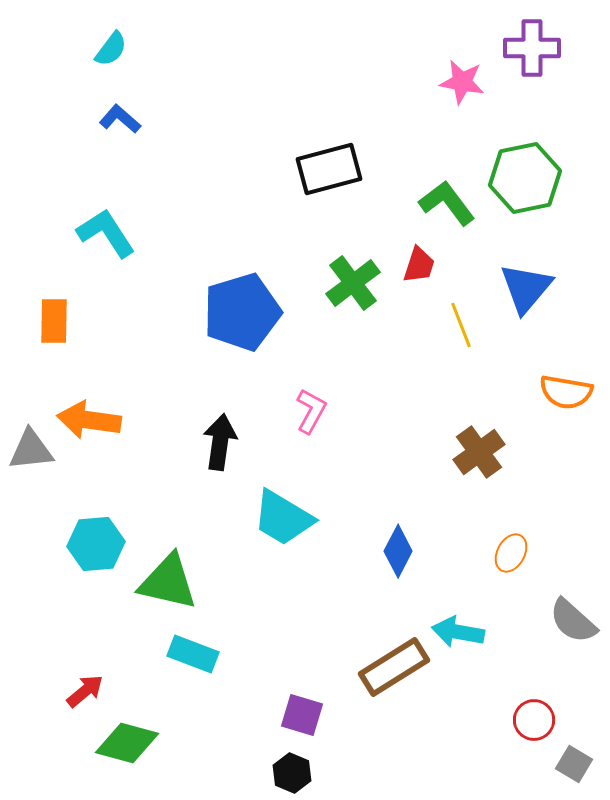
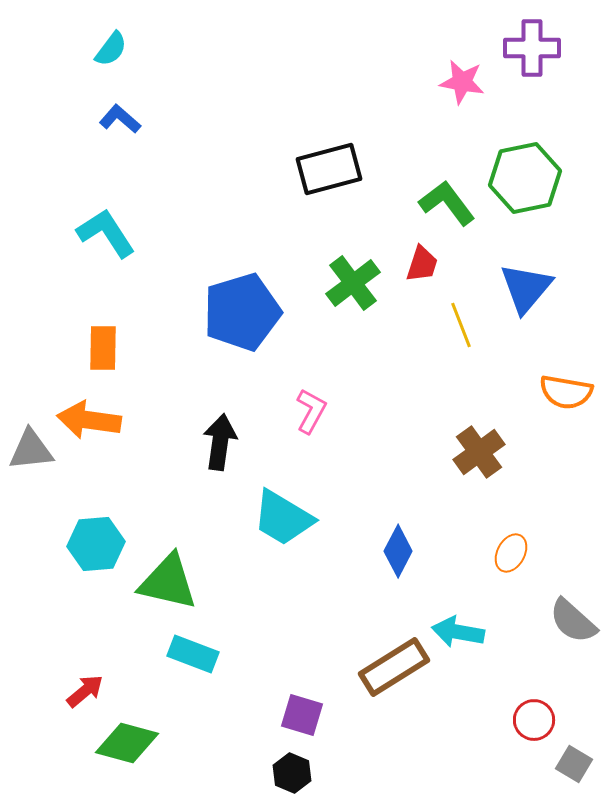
red trapezoid: moved 3 px right, 1 px up
orange rectangle: moved 49 px right, 27 px down
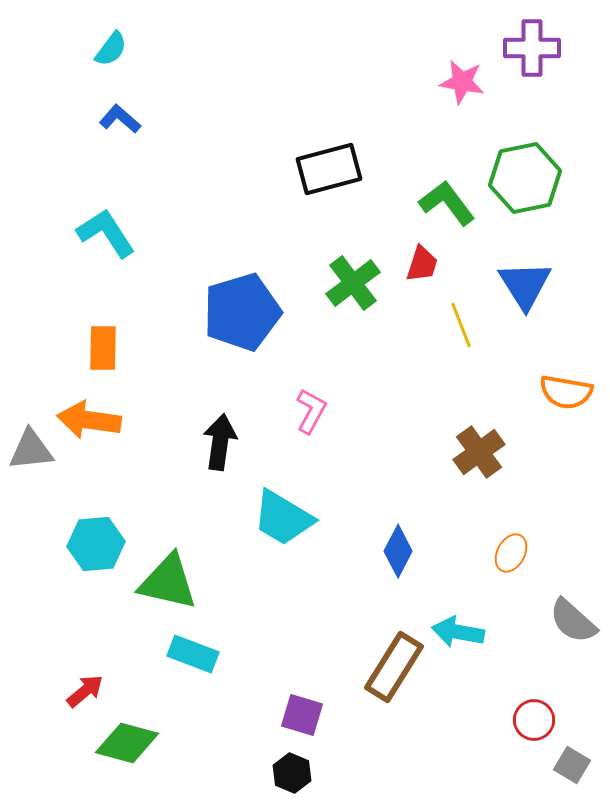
blue triangle: moved 1 px left, 3 px up; rotated 12 degrees counterclockwise
brown rectangle: rotated 26 degrees counterclockwise
gray square: moved 2 px left, 1 px down
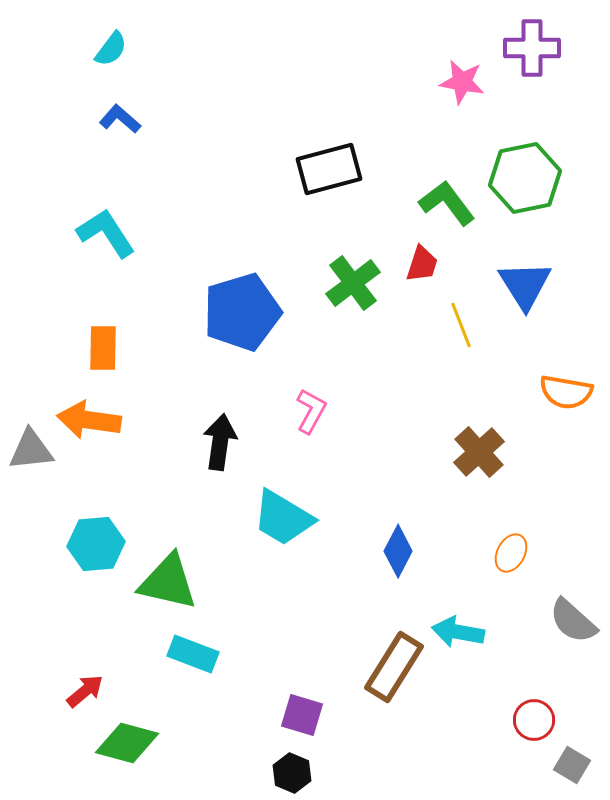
brown cross: rotated 6 degrees counterclockwise
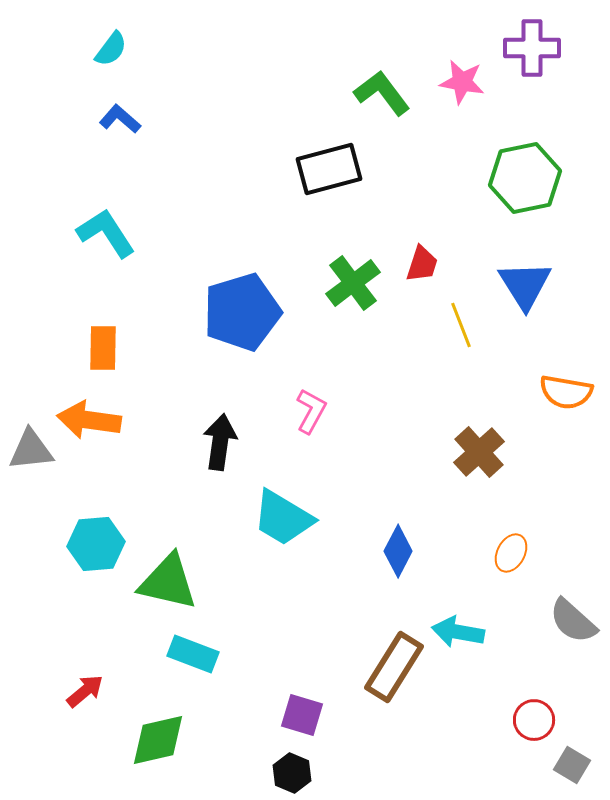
green L-shape: moved 65 px left, 110 px up
green diamond: moved 31 px right, 3 px up; rotated 28 degrees counterclockwise
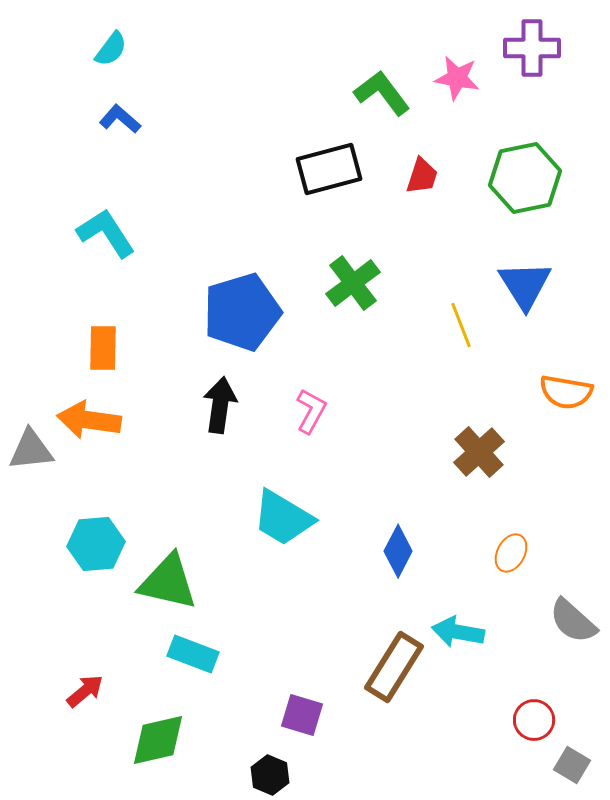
pink star: moved 5 px left, 4 px up
red trapezoid: moved 88 px up
black arrow: moved 37 px up
black hexagon: moved 22 px left, 2 px down
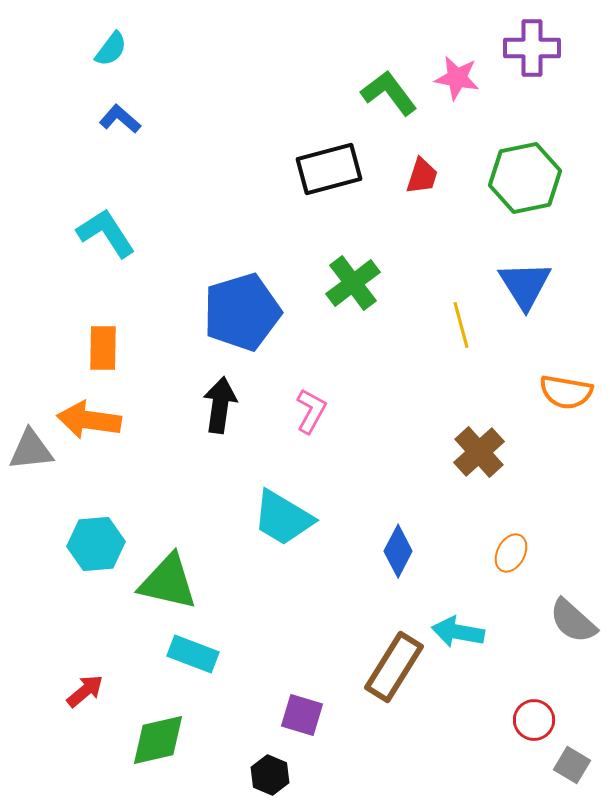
green L-shape: moved 7 px right
yellow line: rotated 6 degrees clockwise
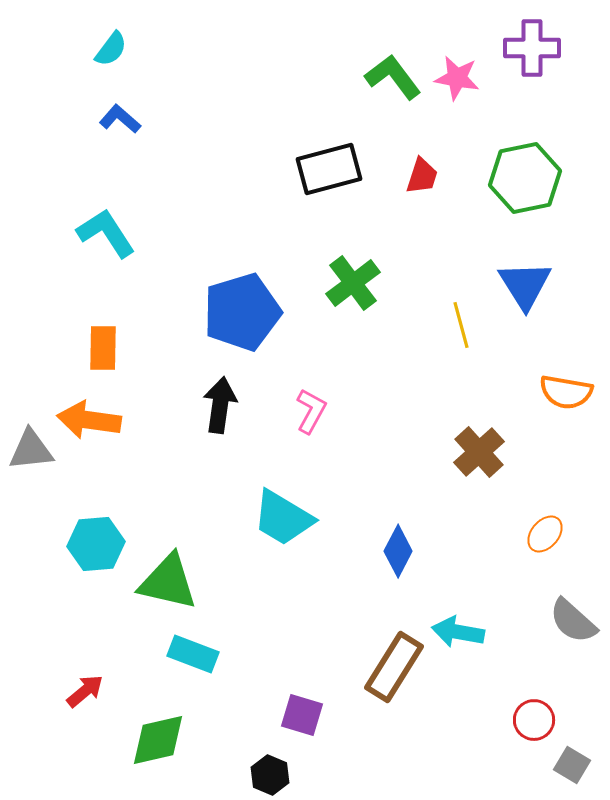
green L-shape: moved 4 px right, 16 px up
orange ellipse: moved 34 px right, 19 px up; rotated 12 degrees clockwise
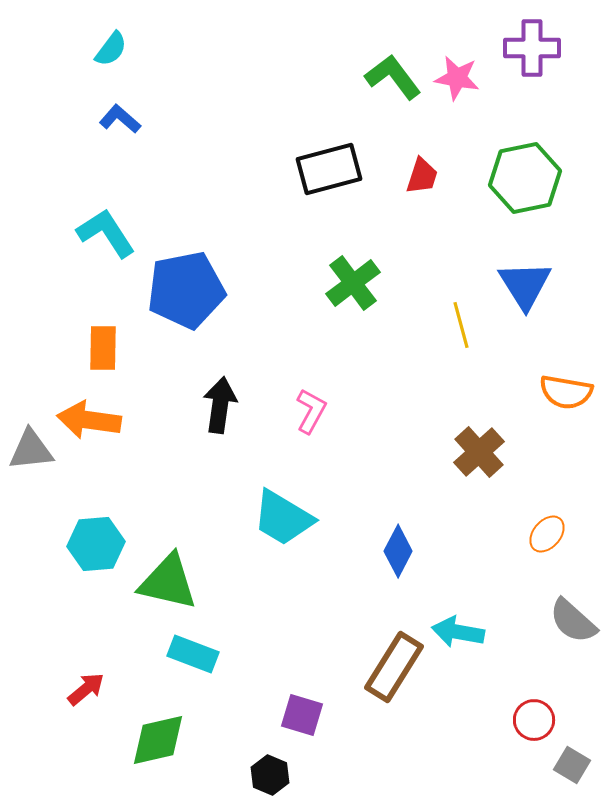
blue pentagon: moved 56 px left, 22 px up; rotated 6 degrees clockwise
orange ellipse: moved 2 px right
red arrow: moved 1 px right, 2 px up
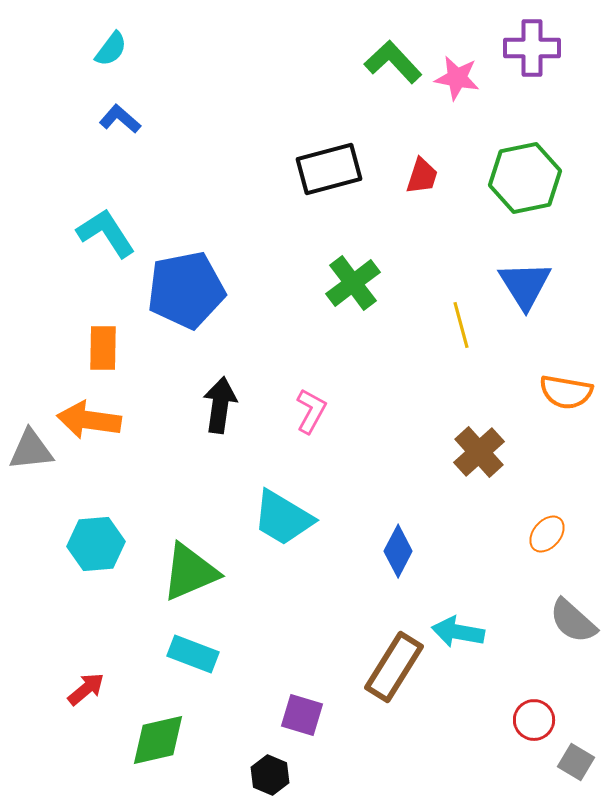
green L-shape: moved 15 px up; rotated 6 degrees counterclockwise
green triangle: moved 22 px right, 10 px up; rotated 36 degrees counterclockwise
gray square: moved 4 px right, 3 px up
